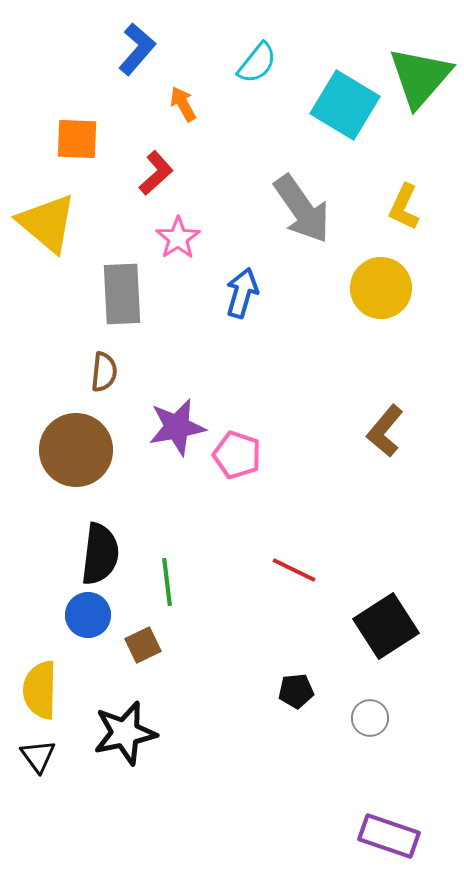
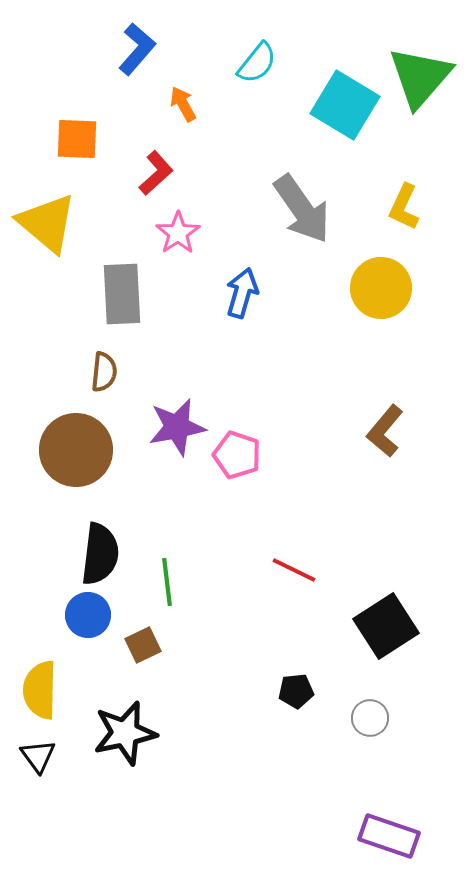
pink star: moved 5 px up
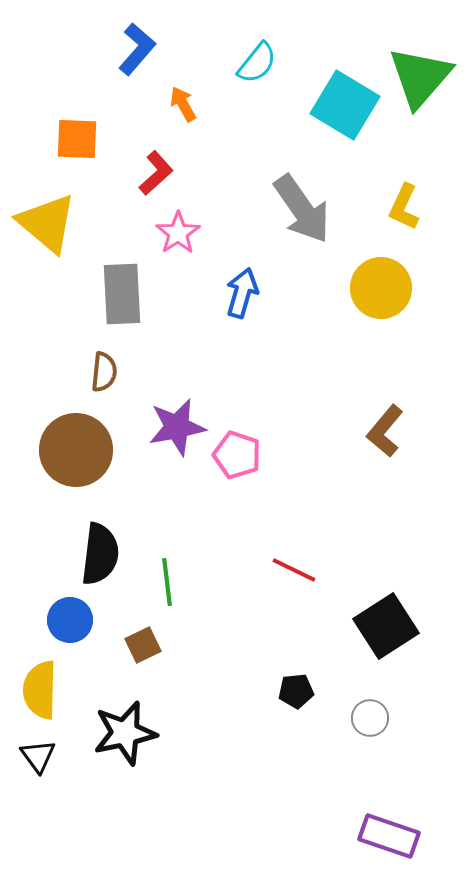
blue circle: moved 18 px left, 5 px down
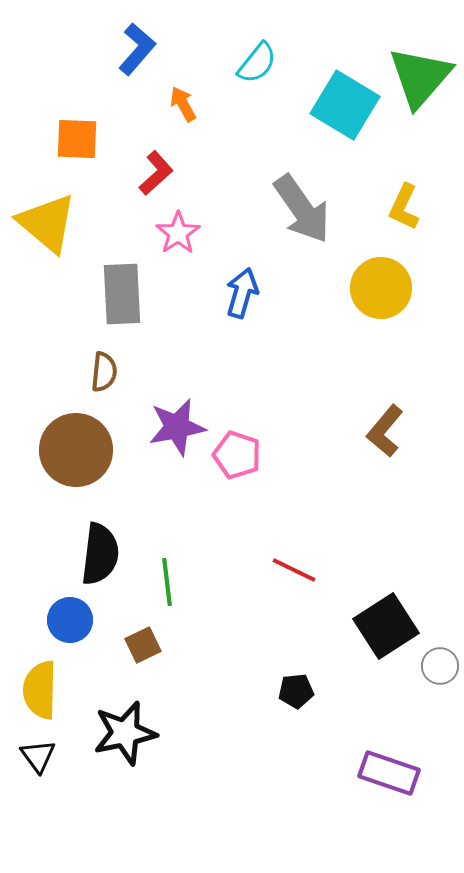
gray circle: moved 70 px right, 52 px up
purple rectangle: moved 63 px up
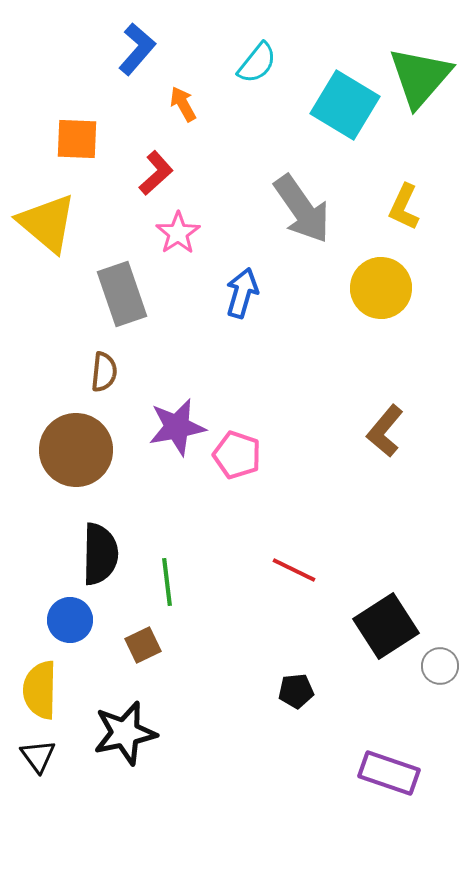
gray rectangle: rotated 16 degrees counterclockwise
black semicircle: rotated 6 degrees counterclockwise
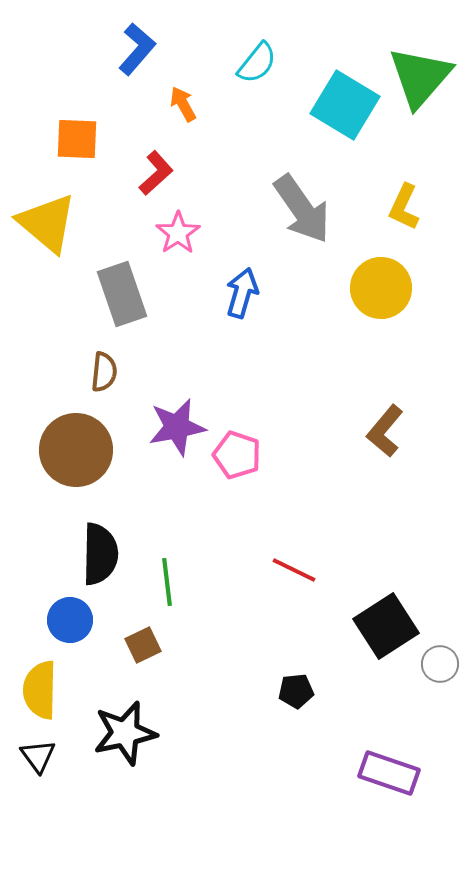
gray circle: moved 2 px up
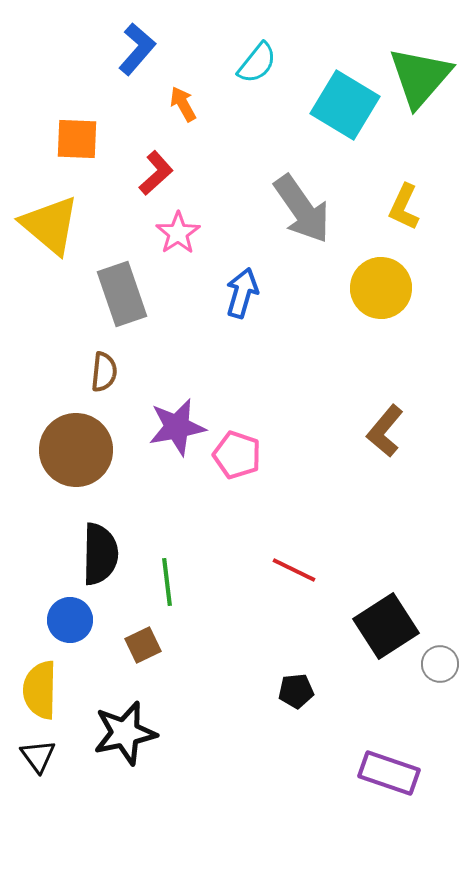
yellow triangle: moved 3 px right, 2 px down
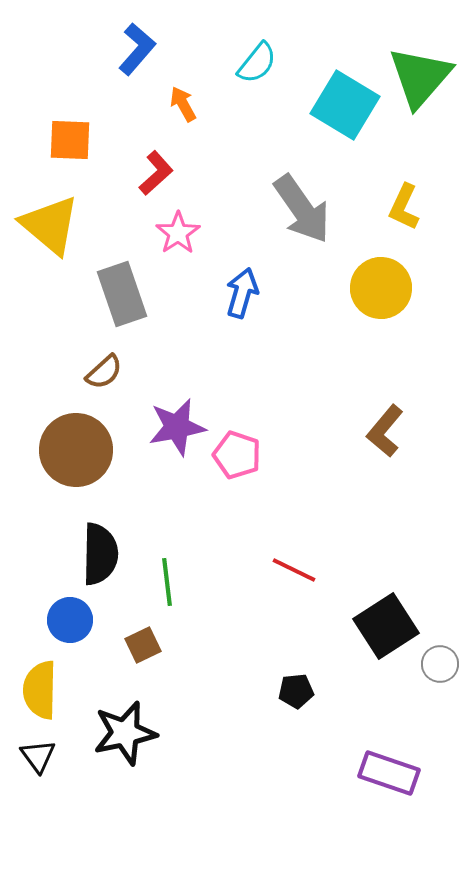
orange square: moved 7 px left, 1 px down
brown semicircle: rotated 42 degrees clockwise
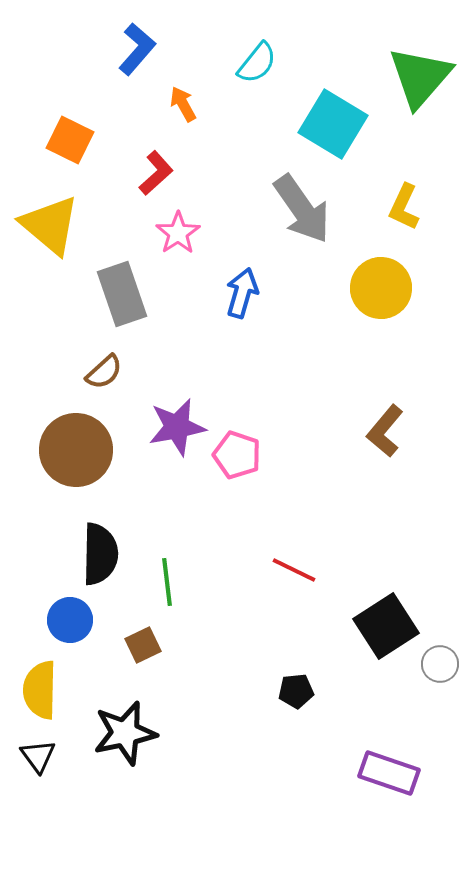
cyan square: moved 12 px left, 19 px down
orange square: rotated 24 degrees clockwise
